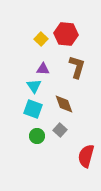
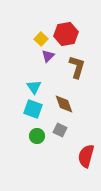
red hexagon: rotated 15 degrees counterclockwise
purple triangle: moved 5 px right, 13 px up; rotated 48 degrees counterclockwise
cyan triangle: moved 1 px down
gray square: rotated 16 degrees counterclockwise
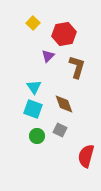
red hexagon: moved 2 px left
yellow square: moved 8 px left, 16 px up
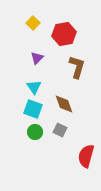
purple triangle: moved 11 px left, 2 px down
green circle: moved 2 px left, 4 px up
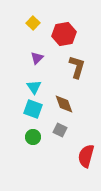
green circle: moved 2 px left, 5 px down
